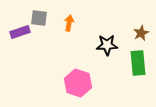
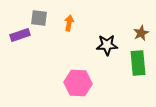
purple rectangle: moved 3 px down
pink hexagon: rotated 16 degrees counterclockwise
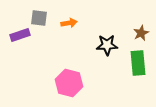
orange arrow: rotated 70 degrees clockwise
pink hexagon: moved 9 px left; rotated 12 degrees clockwise
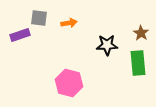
brown star: rotated 14 degrees counterclockwise
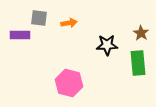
purple rectangle: rotated 18 degrees clockwise
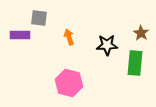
orange arrow: moved 14 px down; rotated 98 degrees counterclockwise
green rectangle: moved 3 px left; rotated 10 degrees clockwise
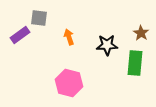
purple rectangle: rotated 36 degrees counterclockwise
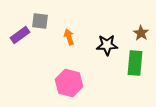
gray square: moved 1 px right, 3 px down
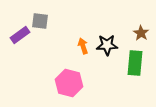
orange arrow: moved 14 px right, 9 px down
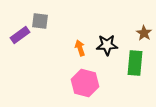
brown star: moved 3 px right
orange arrow: moved 3 px left, 2 px down
pink hexagon: moved 16 px right
